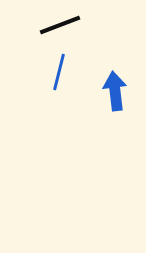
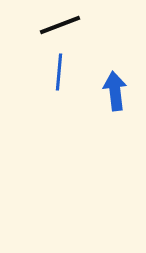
blue line: rotated 9 degrees counterclockwise
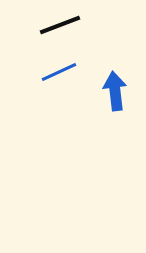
blue line: rotated 60 degrees clockwise
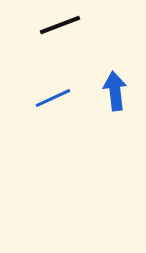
blue line: moved 6 px left, 26 px down
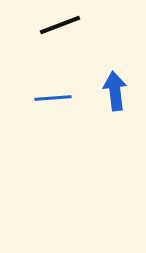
blue line: rotated 21 degrees clockwise
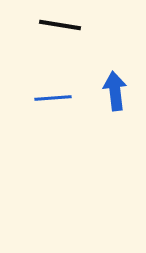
black line: rotated 30 degrees clockwise
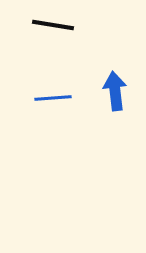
black line: moved 7 px left
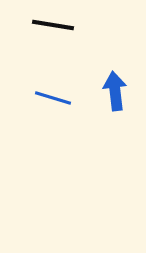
blue line: rotated 21 degrees clockwise
